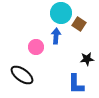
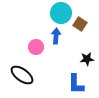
brown square: moved 1 px right
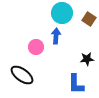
cyan circle: moved 1 px right
brown square: moved 9 px right, 5 px up
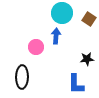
black ellipse: moved 2 px down; rotated 55 degrees clockwise
